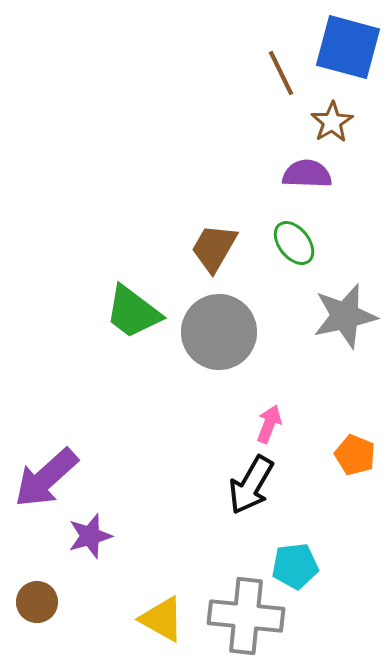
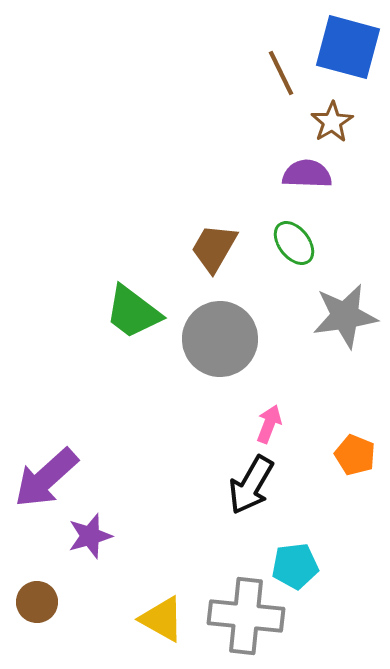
gray star: rotated 4 degrees clockwise
gray circle: moved 1 px right, 7 px down
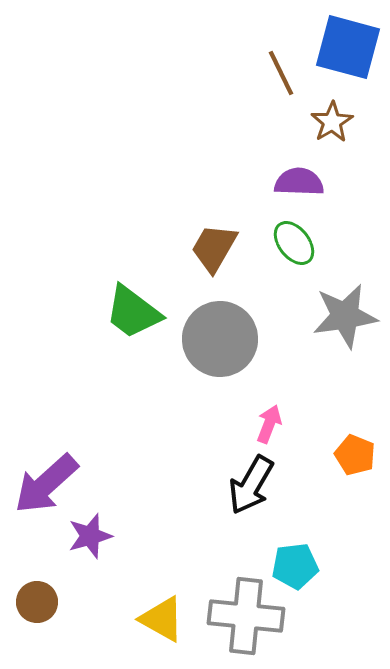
purple semicircle: moved 8 px left, 8 px down
purple arrow: moved 6 px down
